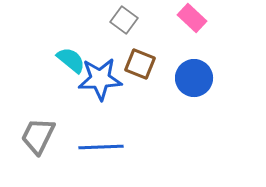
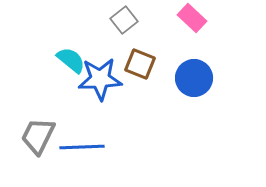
gray square: rotated 16 degrees clockwise
blue line: moved 19 px left
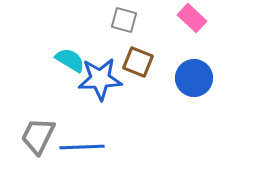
gray square: rotated 36 degrees counterclockwise
cyan semicircle: moved 1 px left; rotated 8 degrees counterclockwise
brown square: moved 2 px left, 2 px up
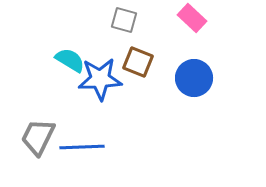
gray trapezoid: moved 1 px down
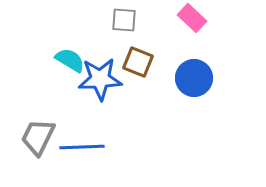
gray square: rotated 12 degrees counterclockwise
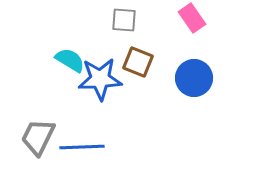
pink rectangle: rotated 12 degrees clockwise
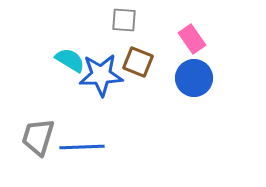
pink rectangle: moved 21 px down
blue star: moved 1 px right, 4 px up
gray trapezoid: rotated 9 degrees counterclockwise
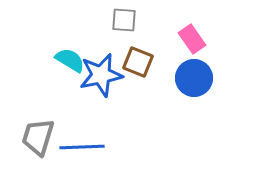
blue star: rotated 9 degrees counterclockwise
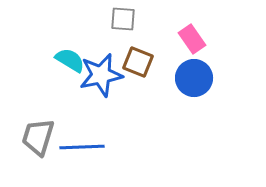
gray square: moved 1 px left, 1 px up
